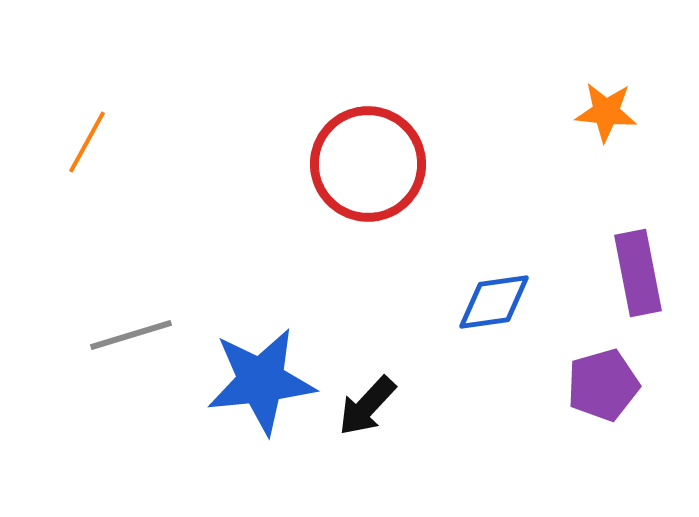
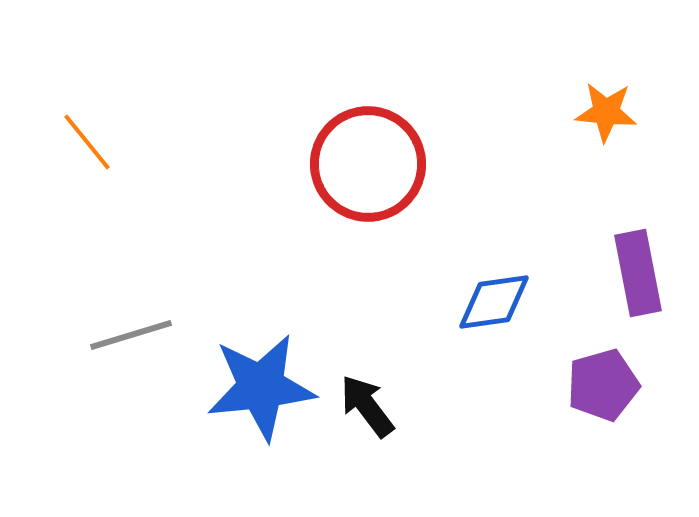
orange line: rotated 68 degrees counterclockwise
blue star: moved 6 px down
black arrow: rotated 100 degrees clockwise
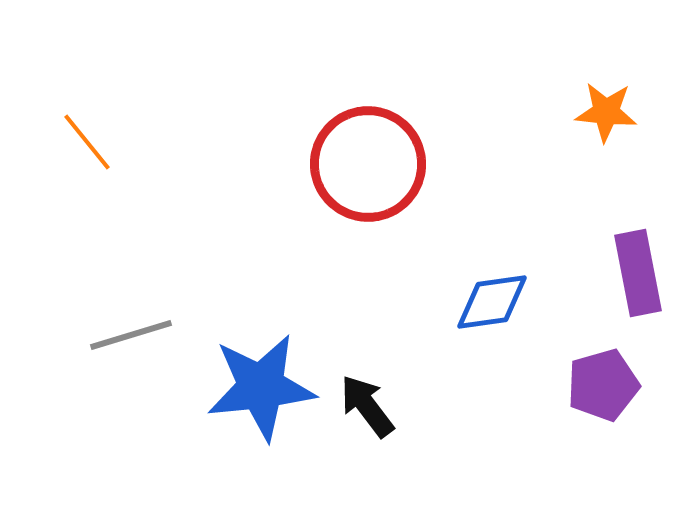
blue diamond: moved 2 px left
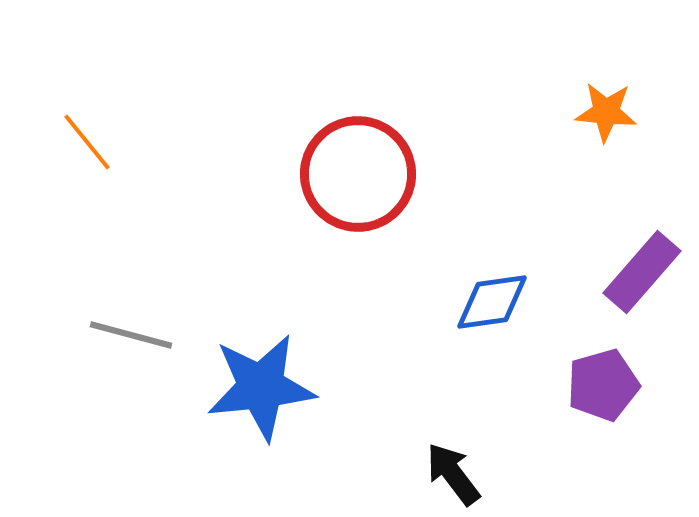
red circle: moved 10 px left, 10 px down
purple rectangle: moved 4 px right, 1 px up; rotated 52 degrees clockwise
gray line: rotated 32 degrees clockwise
black arrow: moved 86 px right, 68 px down
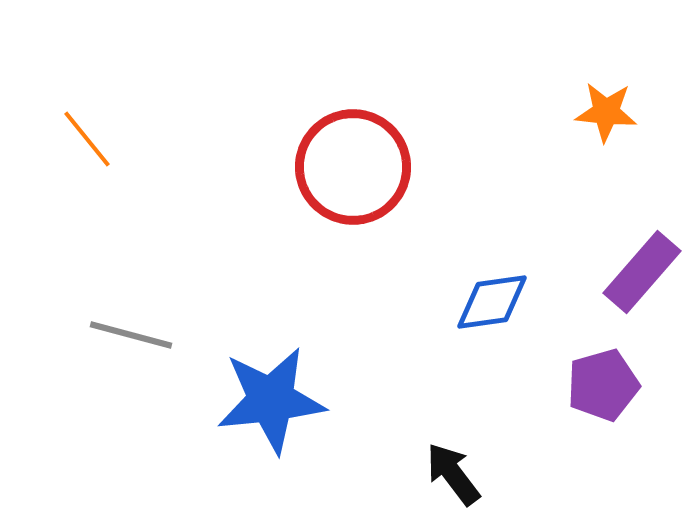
orange line: moved 3 px up
red circle: moved 5 px left, 7 px up
blue star: moved 10 px right, 13 px down
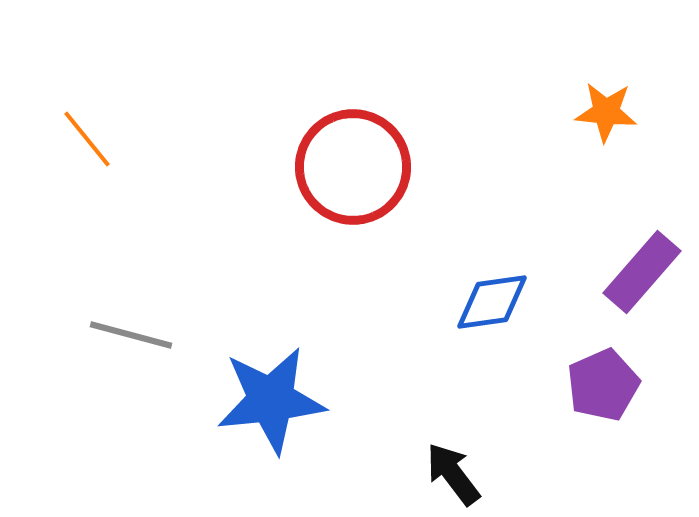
purple pentagon: rotated 8 degrees counterclockwise
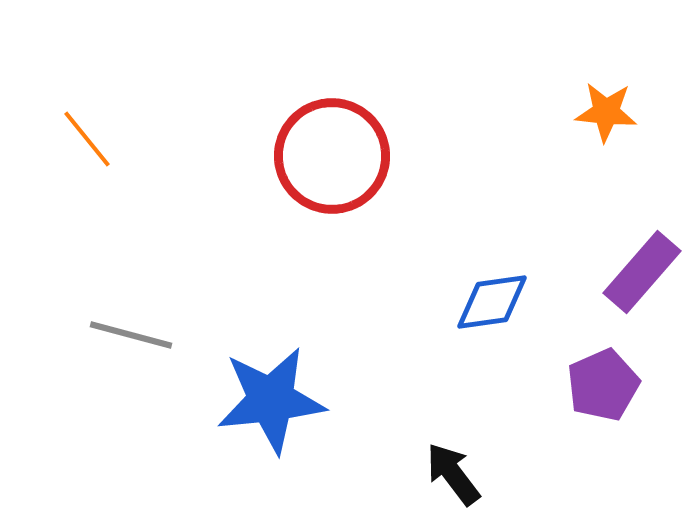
red circle: moved 21 px left, 11 px up
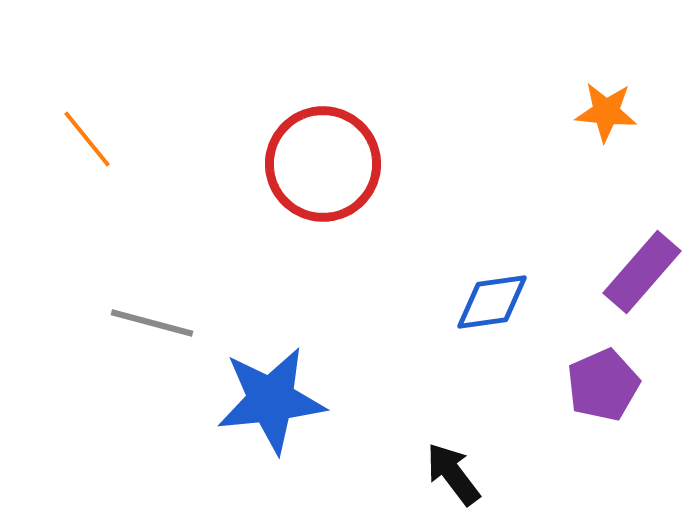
red circle: moved 9 px left, 8 px down
gray line: moved 21 px right, 12 px up
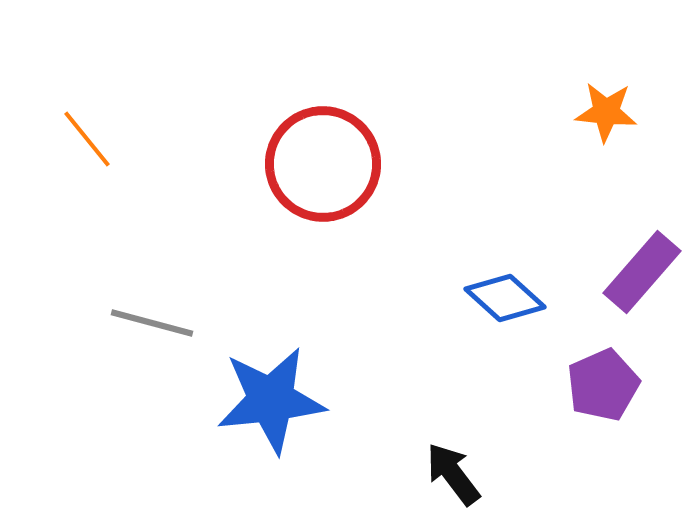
blue diamond: moved 13 px right, 4 px up; rotated 50 degrees clockwise
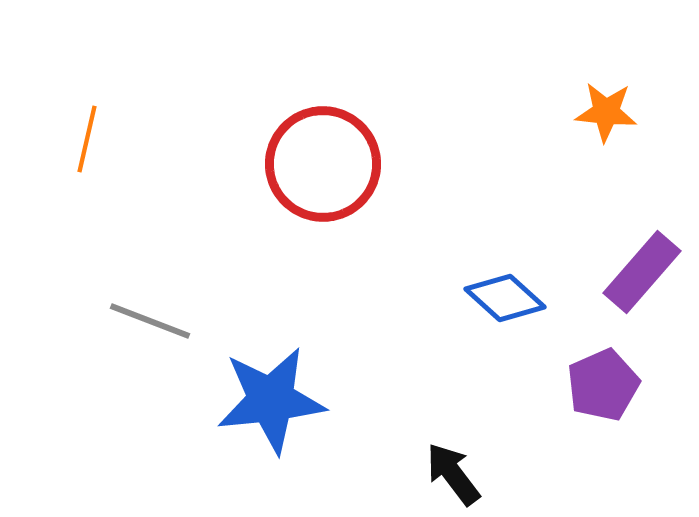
orange line: rotated 52 degrees clockwise
gray line: moved 2 px left, 2 px up; rotated 6 degrees clockwise
